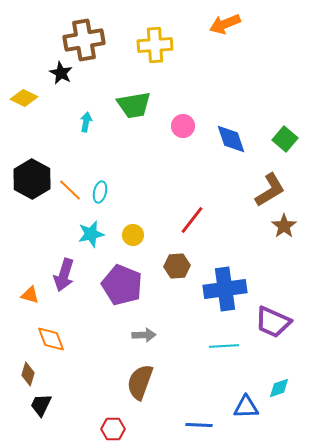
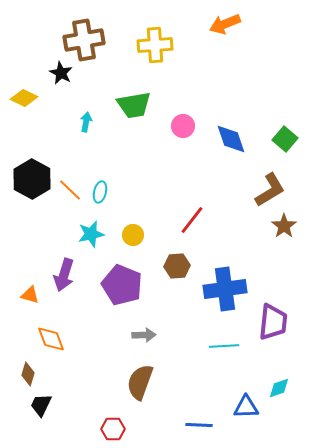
purple trapezoid: rotated 108 degrees counterclockwise
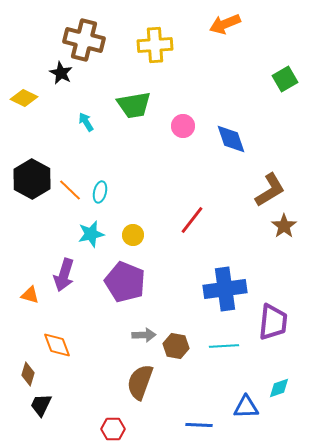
brown cross: rotated 24 degrees clockwise
cyan arrow: rotated 42 degrees counterclockwise
green square: moved 60 px up; rotated 20 degrees clockwise
brown hexagon: moved 1 px left, 80 px down; rotated 15 degrees clockwise
purple pentagon: moved 3 px right, 3 px up
orange diamond: moved 6 px right, 6 px down
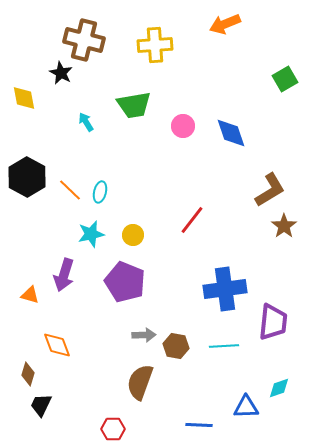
yellow diamond: rotated 52 degrees clockwise
blue diamond: moved 6 px up
black hexagon: moved 5 px left, 2 px up
